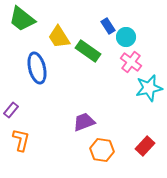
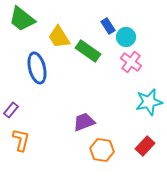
cyan star: moved 14 px down
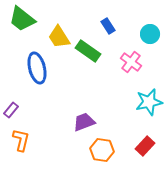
cyan circle: moved 24 px right, 3 px up
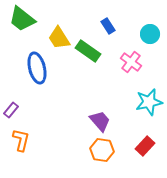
yellow trapezoid: moved 1 px down
purple trapezoid: moved 16 px right, 1 px up; rotated 70 degrees clockwise
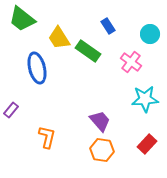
cyan star: moved 4 px left, 3 px up; rotated 8 degrees clockwise
orange L-shape: moved 26 px right, 3 px up
red rectangle: moved 2 px right, 2 px up
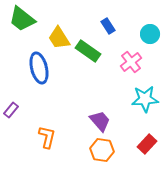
pink cross: rotated 15 degrees clockwise
blue ellipse: moved 2 px right
